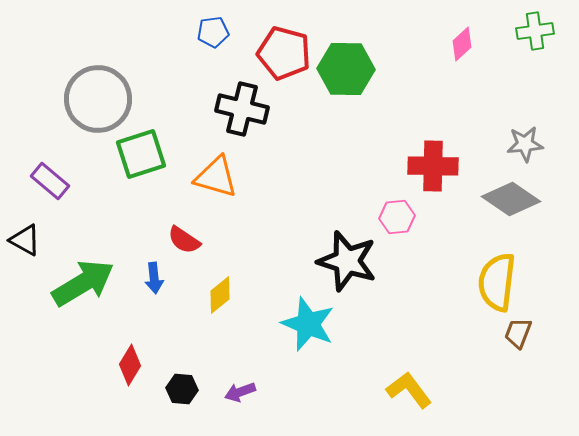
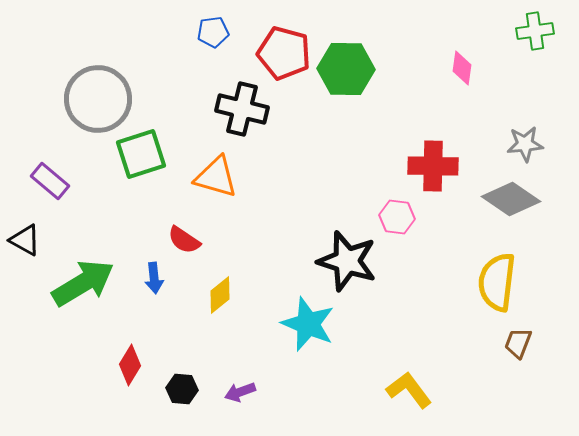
pink diamond: moved 24 px down; rotated 40 degrees counterclockwise
pink hexagon: rotated 12 degrees clockwise
brown trapezoid: moved 10 px down
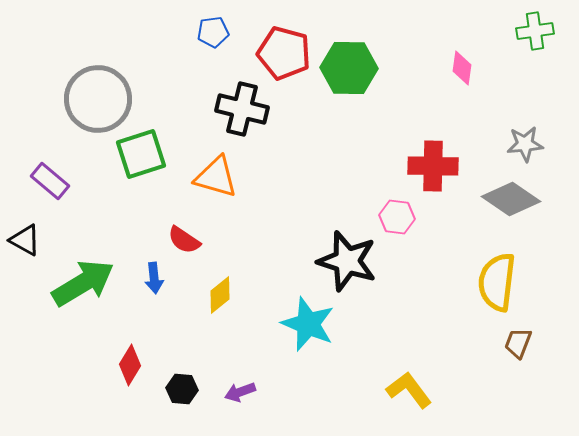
green hexagon: moved 3 px right, 1 px up
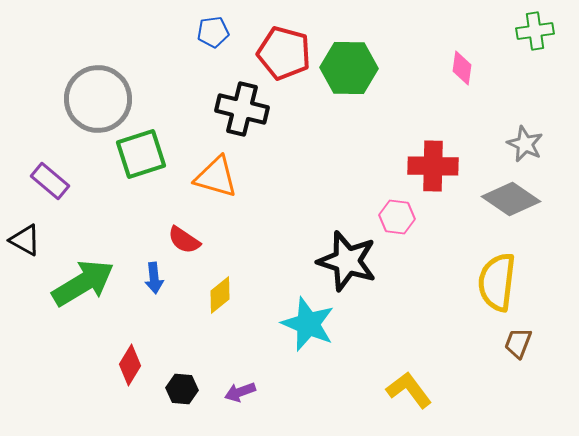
gray star: rotated 30 degrees clockwise
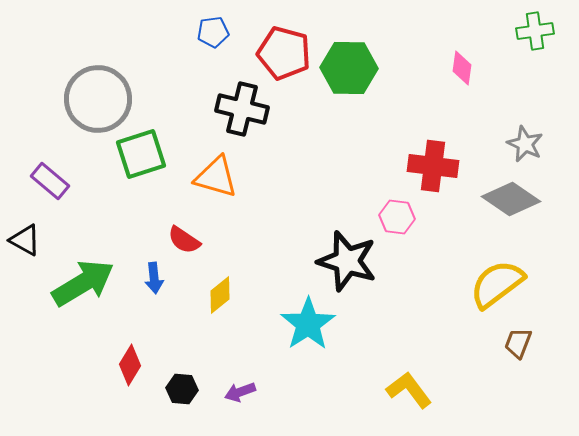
red cross: rotated 6 degrees clockwise
yellow semicircle: moved 2 px down; rotated 46 degrees clockwise
cyan star: rotated 16 degrees clockwise
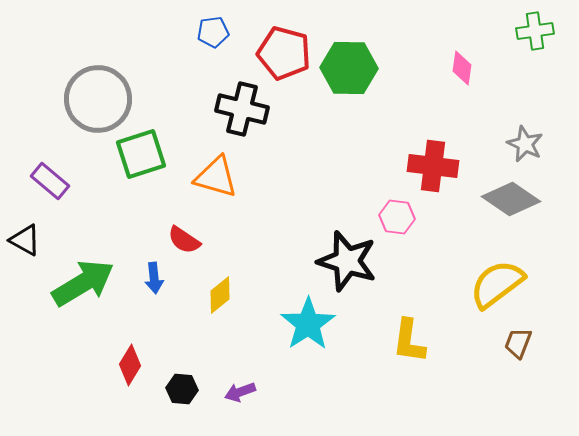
yellow L-shape: moved 49 px up; rotated 135 degrees counterclockwise
